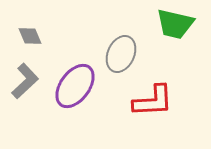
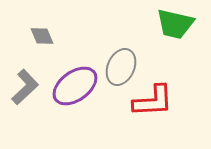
gray diamond: moved 12 px right
gray ellipse: moved 13 px down
gray L-shape: moved 6 px down
purple ellipse: rotated 18 degrees clockwise
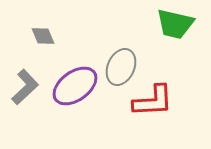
gray diamond: moved 1 px right
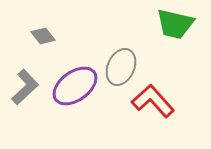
gray diamond: rotated 15 degrees counterclockwise
red L-shape: rotated 129 degrees counterclockwise
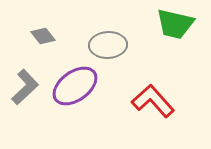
gray ellipse: moved 13 px left, 22 px up; rotated 63 degrees clockwise
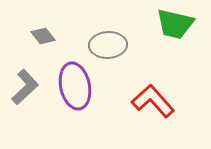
purple ellipse: rotated 66 degrees counterclockwise
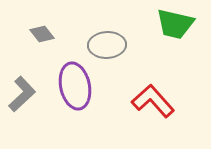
gray diamond: moved 1 px left, 2 px up
gray ellipse: moved 1 px left
gray L-shape: moved 3 px left, 7 px down
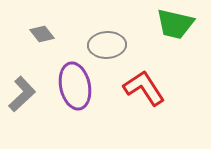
red L-shape: moved 9 px left, 13 px up; rotated 9 degrees clockwise
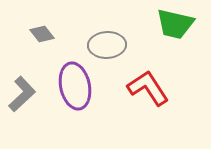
red L-shape: moved 4 px right
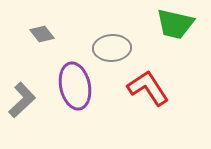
gray ellipse: moved 5 px right, 3 px down
gray L-shape: moved 6 px down
